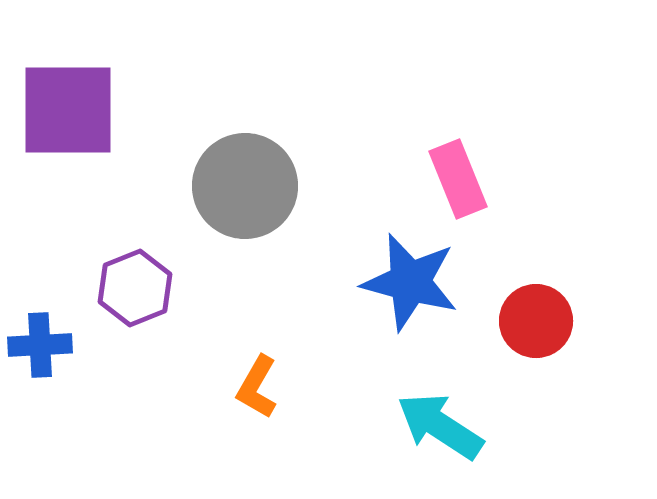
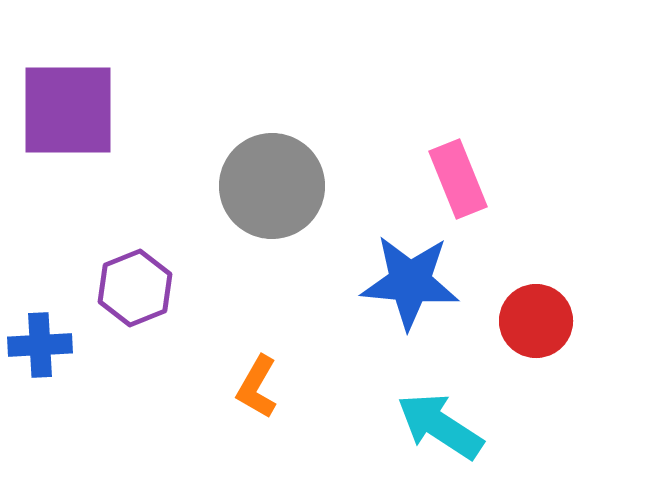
gray circle: moved 27 px right
blue star: rotated 10 degrees counterclockwise
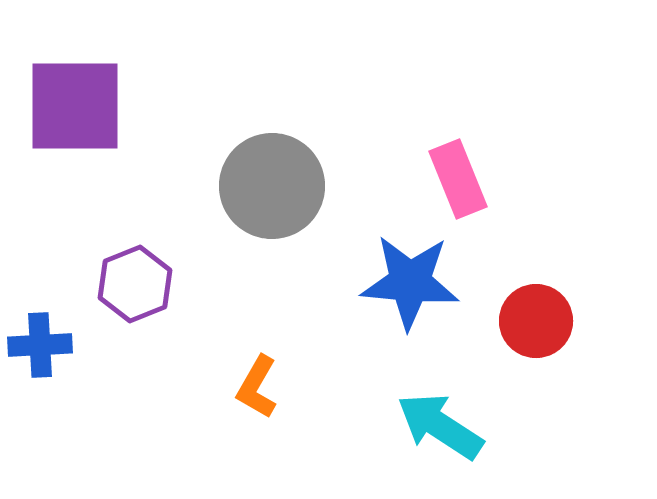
purple square: moved 7 px right, 4 px up
purple hexagon: moved 4 px up
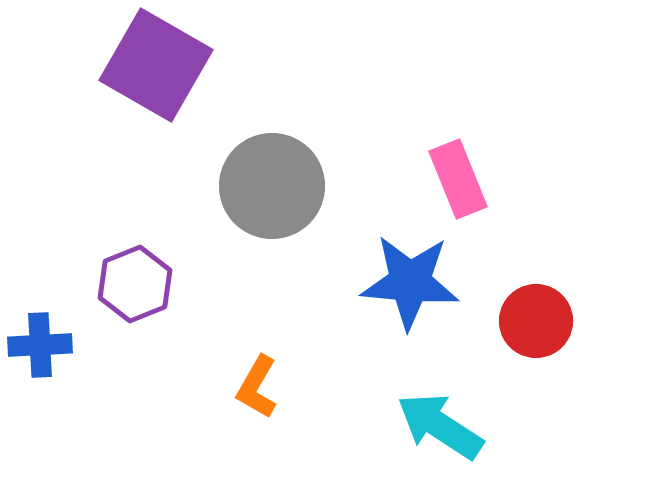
purple square: moved 81 px right, 41 px up; rotated 30 degrees clockwise
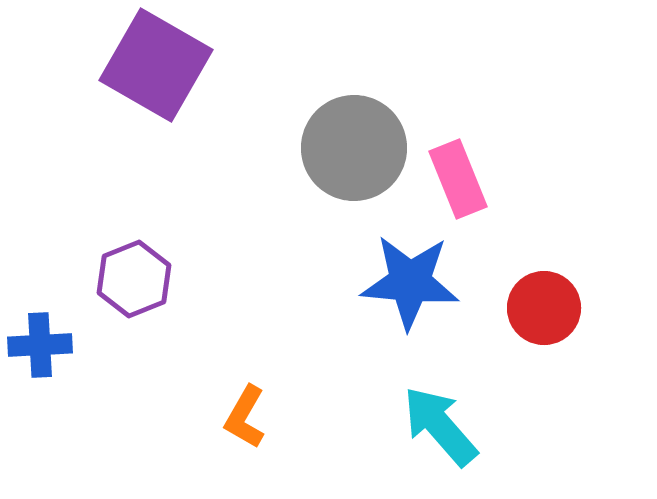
gray circle: moved 82 px right, 38 px up
purple hexagon: moved 1 px left, 5 px up
red circle: moved 8 px right, 13 px up
orange L-shape: moved 12 px left, 30 px down
cyan arrow: rotated 16 degrees clockwise
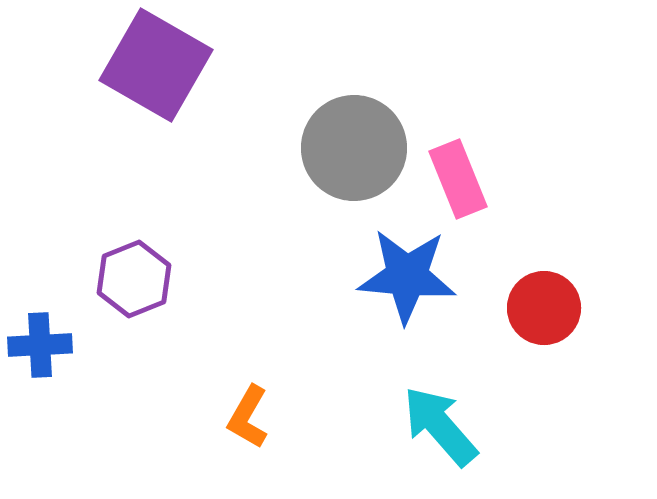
blue star: moved 3 px left, 6 px up
orange L-shape: moved 3 px right
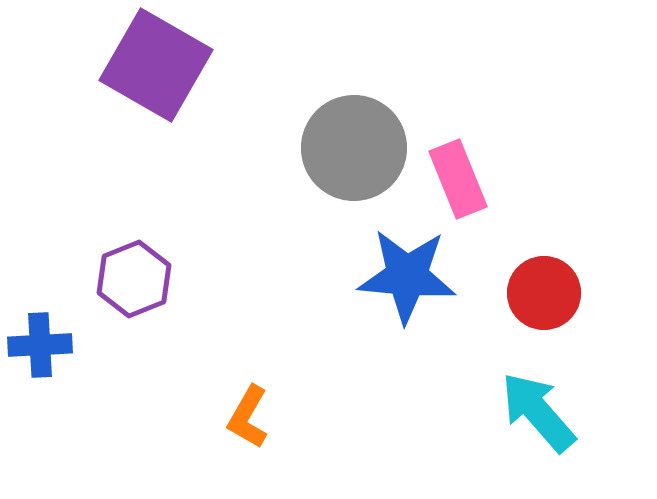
red circle: moved 15 px up
cyan arrow: moved 98 px right, 14 px up
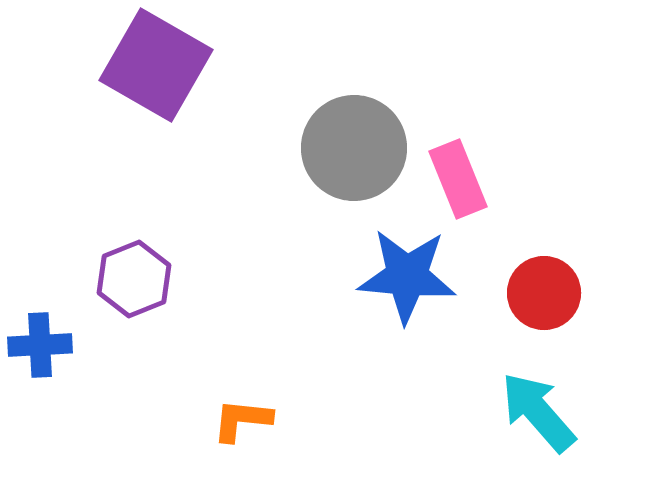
orange L-shape: moved 6 px left, 3 px down; rotated 66 degrees clockwise
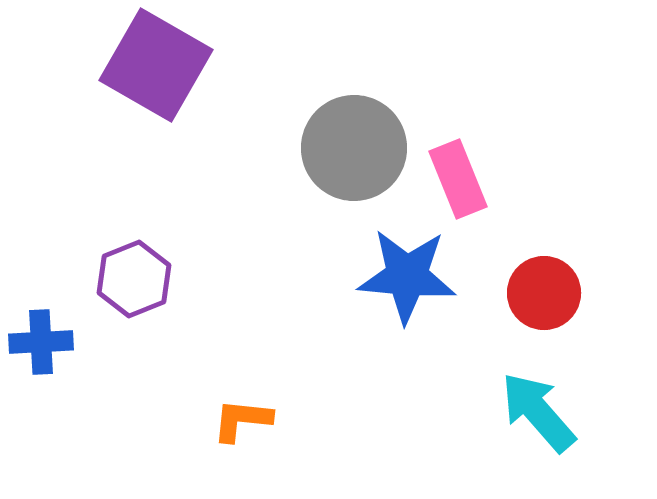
blue cross: moved 1 px right, 3 px up
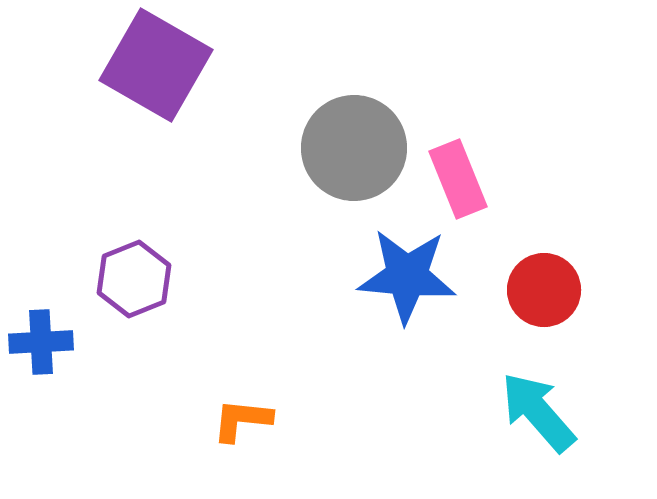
red circle: moved 3 px up
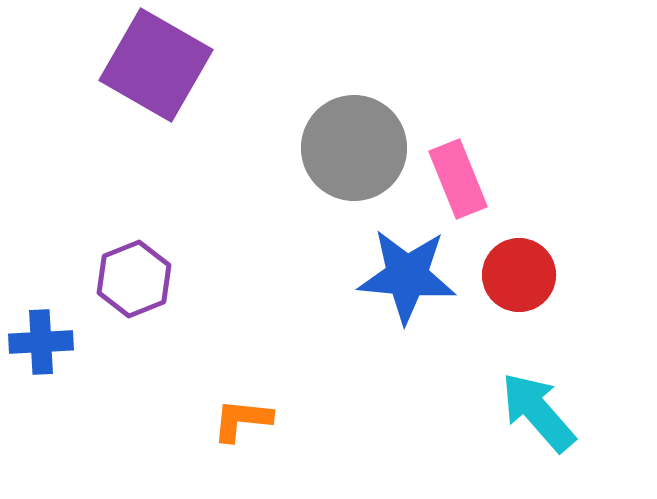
red circle: moved 25 px left, 15 px up
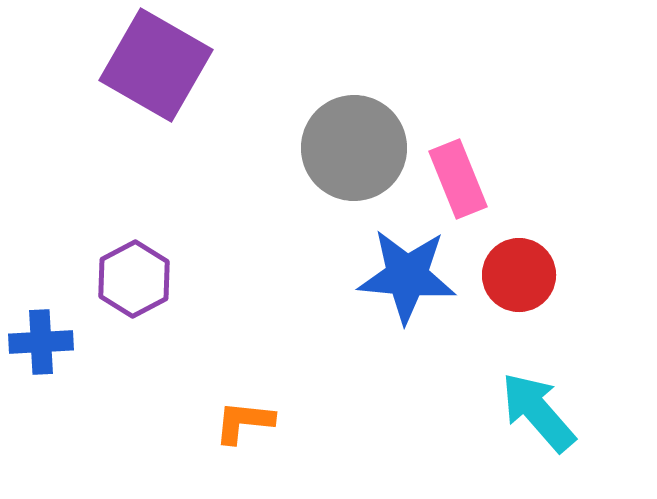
purple hexagon: rotated 6 degrees counterclockwise
orange L-shape: moved 2 px right, 2 px down
